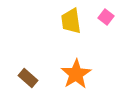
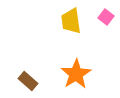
brown rectangle: moved 3 px down
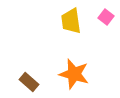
orange star: moved 2 px left; rotated 24 degrees counterclockwise
brown rectangle: moved 1 px right, 1 px down
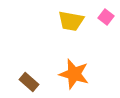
yellow trapezoid: rotated 72 degrees counterclockwise
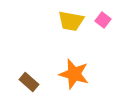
pink square: moved 3 px left, 3 px down
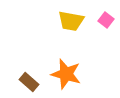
pink square: moved 3 px right
orange star: moved 8 px left
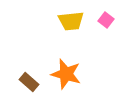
yellow trapezoid: rotated 16 degrees counterclockwise
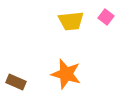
pink square: moved 3 px up
brown rectangle: moved 13 px left; rotated 18 degrees counterclockwise
